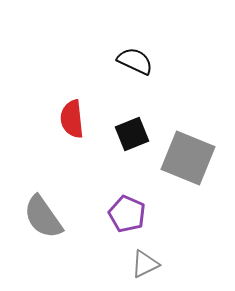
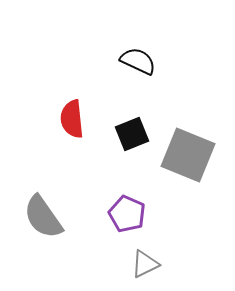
black semicircle: moved 3 px right
gray square: moved 3 px up
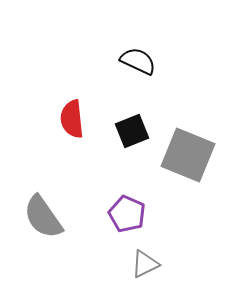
black square: moved 3 px up
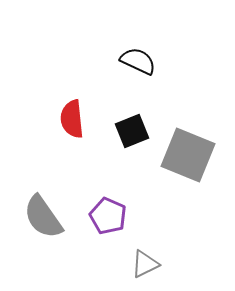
purple pentagon: moved 19 px left, 2 px down
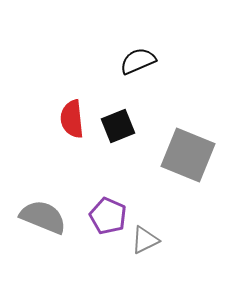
black semicircle: rotated 48 degrees counterclockwise
black square: moved 14 px left, 5 px up
gray semicircle: rotated 147 degrees clockwise
gray triangle: moved 24 px up
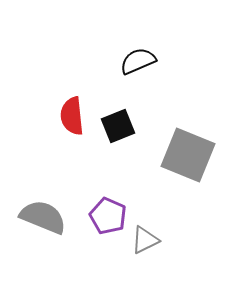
red semicircle: moved 3 px up
